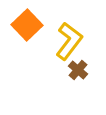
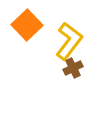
brown cross: moved 5 px left, 2 px up; rotated 24 degrees clockwise
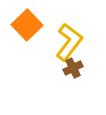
yellow L-shape: moved 1 px down
